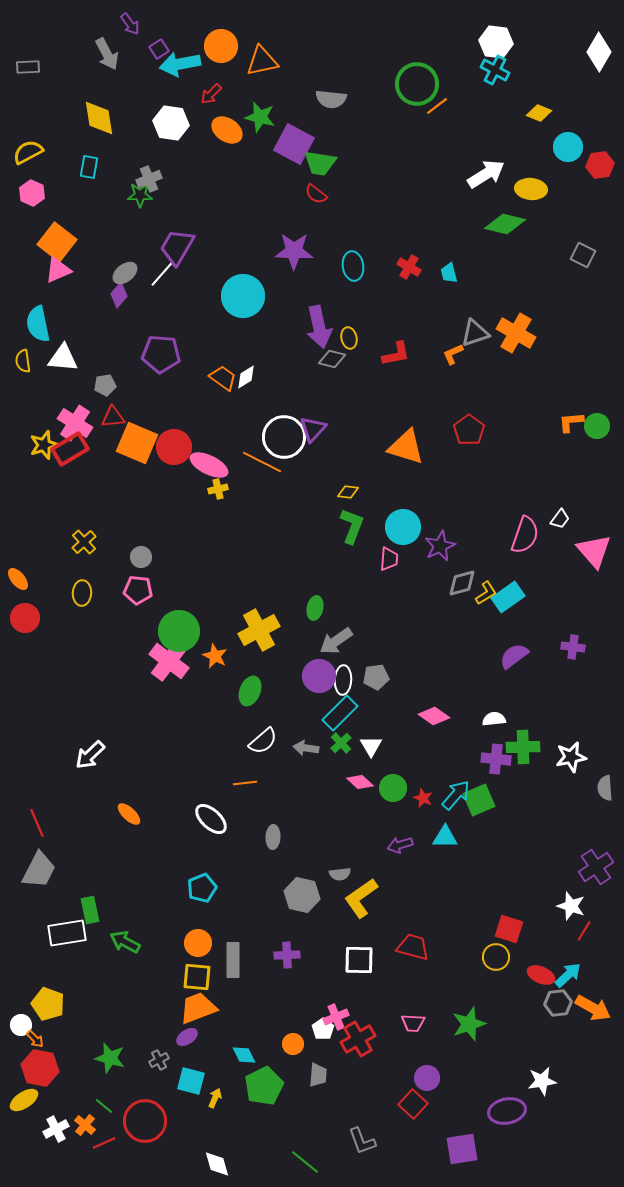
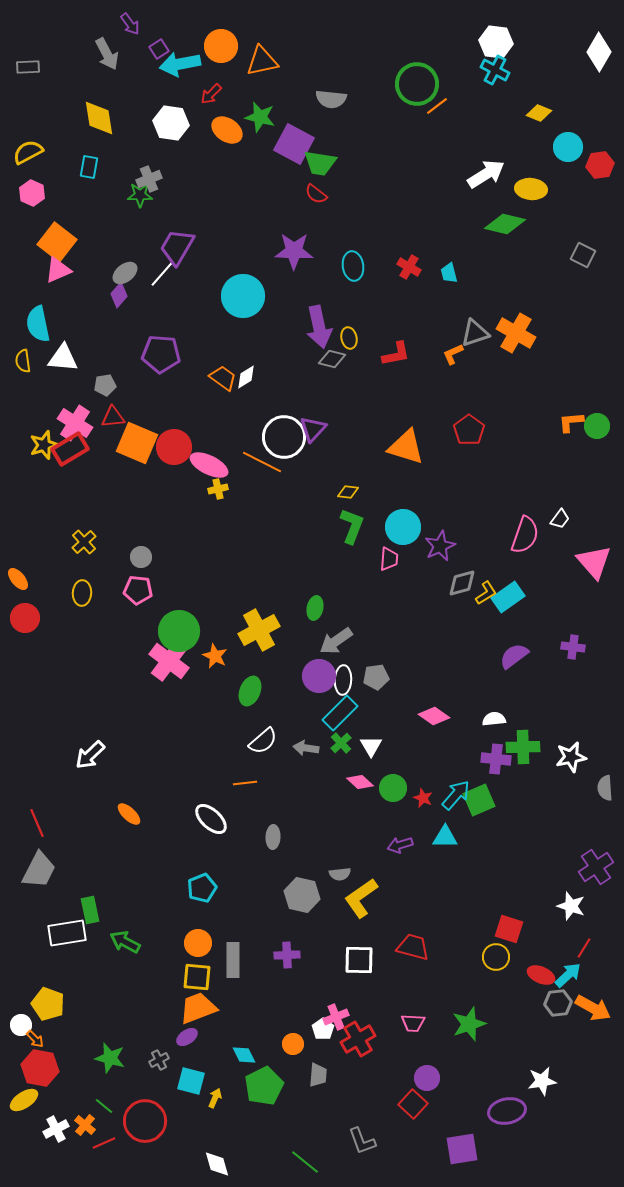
pink triangle at (594, 551): moved 11 px down
red line at (584, 931): moved 17 px down
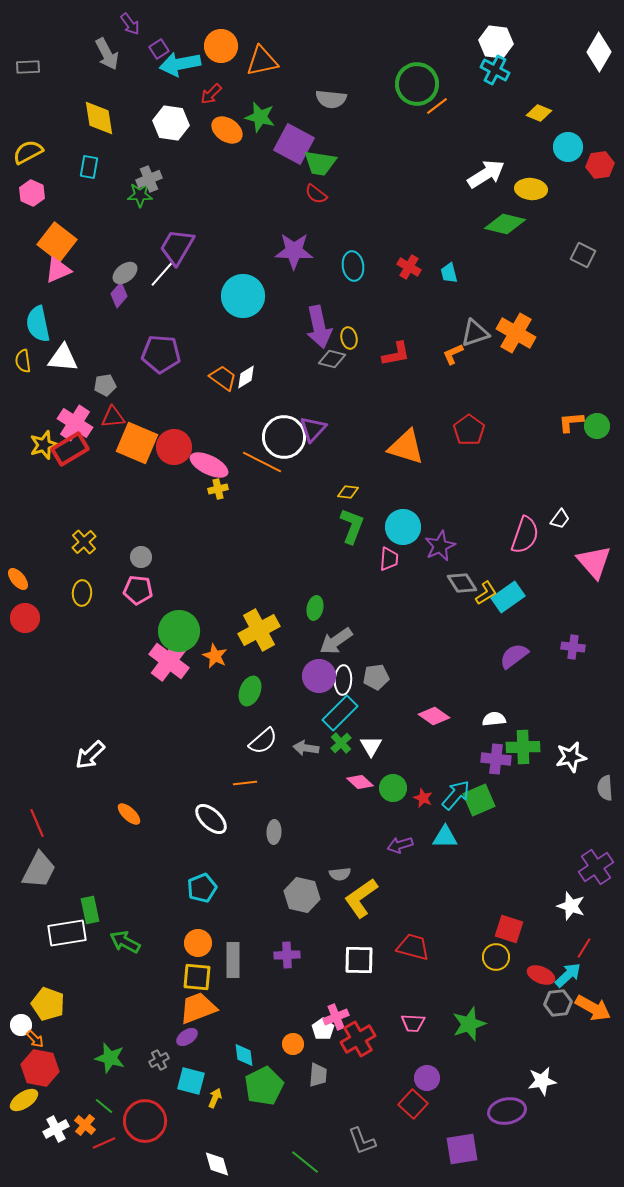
gray diamond at (462, 583): rotated 72 degrees clockwise
gray ellipse at (273, 837): moved 1 px right, 5 px up
cyan diamond at (244, 1055): rotated 20 degrees clockwise
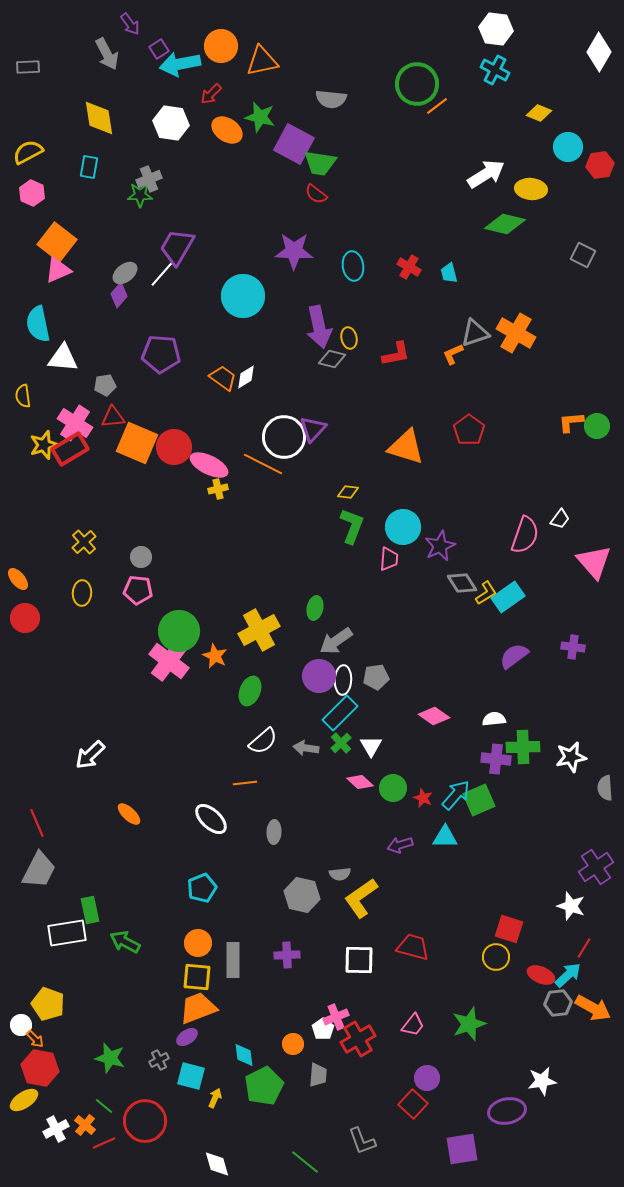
white hexagon at (496, 42): moved 13 px up
yellow semicircle at (23, 361): moved 35 px down
orange line at (262, 462): moved 1 px right, 2 px down
pink trapezoid at (413, 1023): moved 2 px down; rotated 55 degrees counterclockwise
cyan square at (191, 1081): moved 5 px up
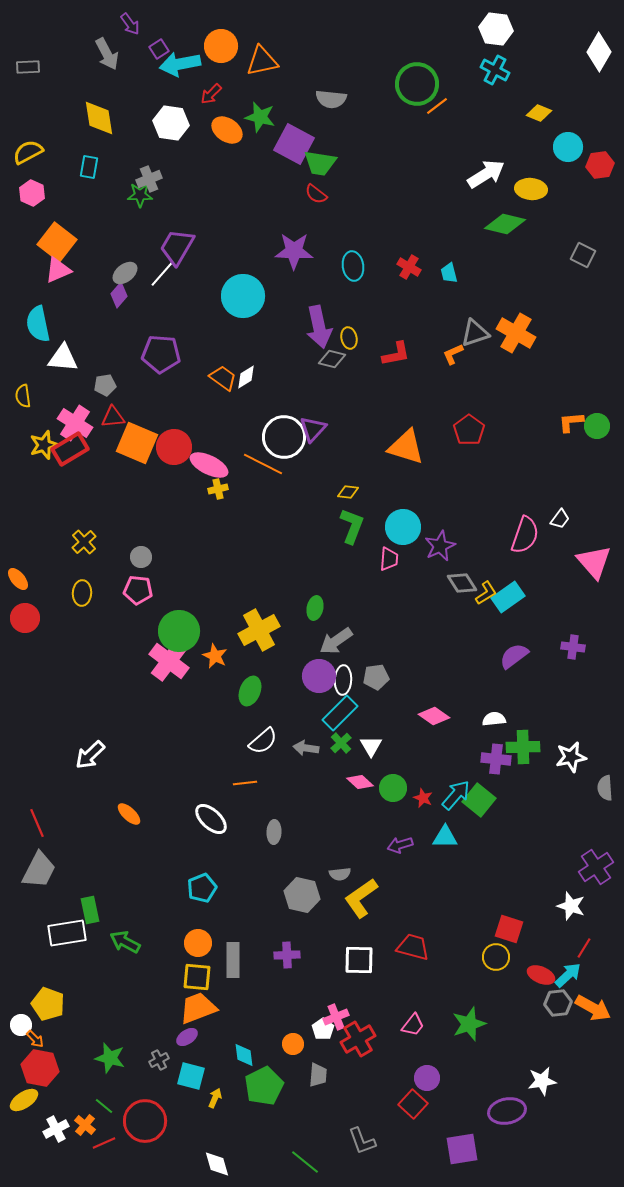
green square at (479, 800): rotated 28 degrees counterclockwise
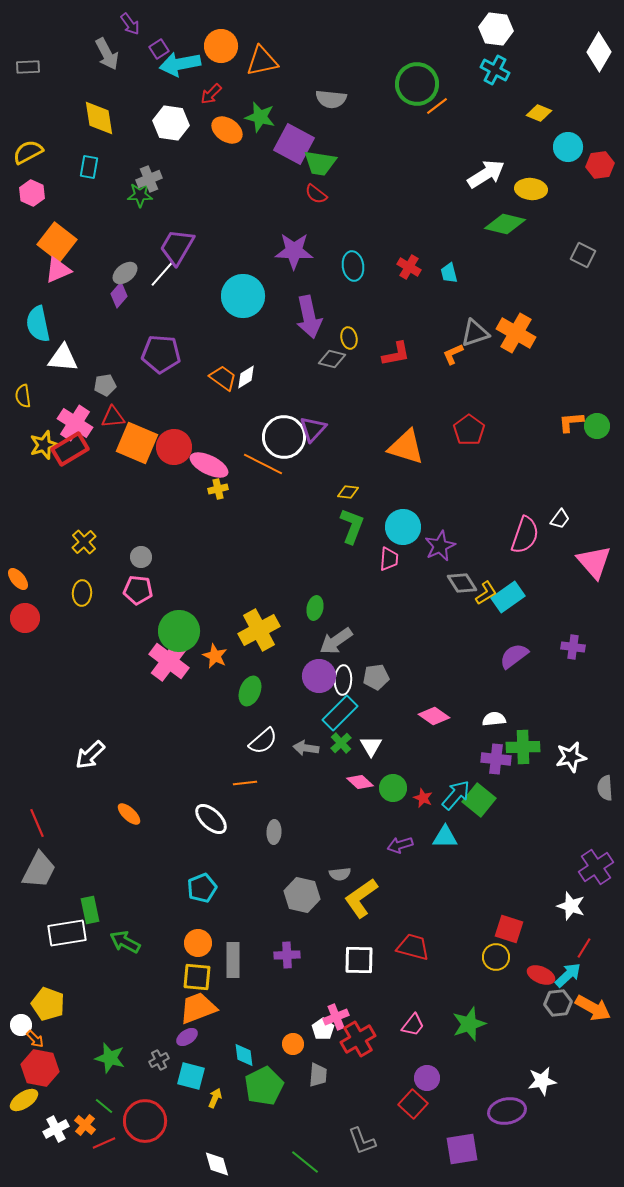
purple arrow at (319, 327): moved 10 px left, 10 px up
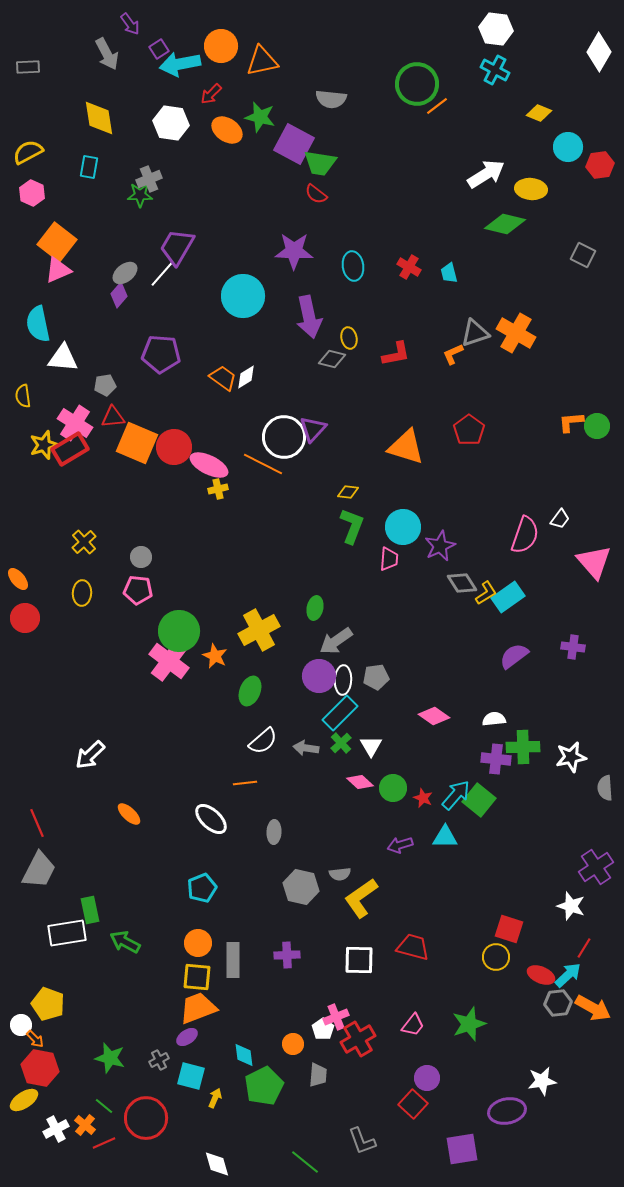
gray hexagon at (302, 895): moved 1 px left, 8 px up
red circle at (145, 1121): moved 1 px right, 3 px up
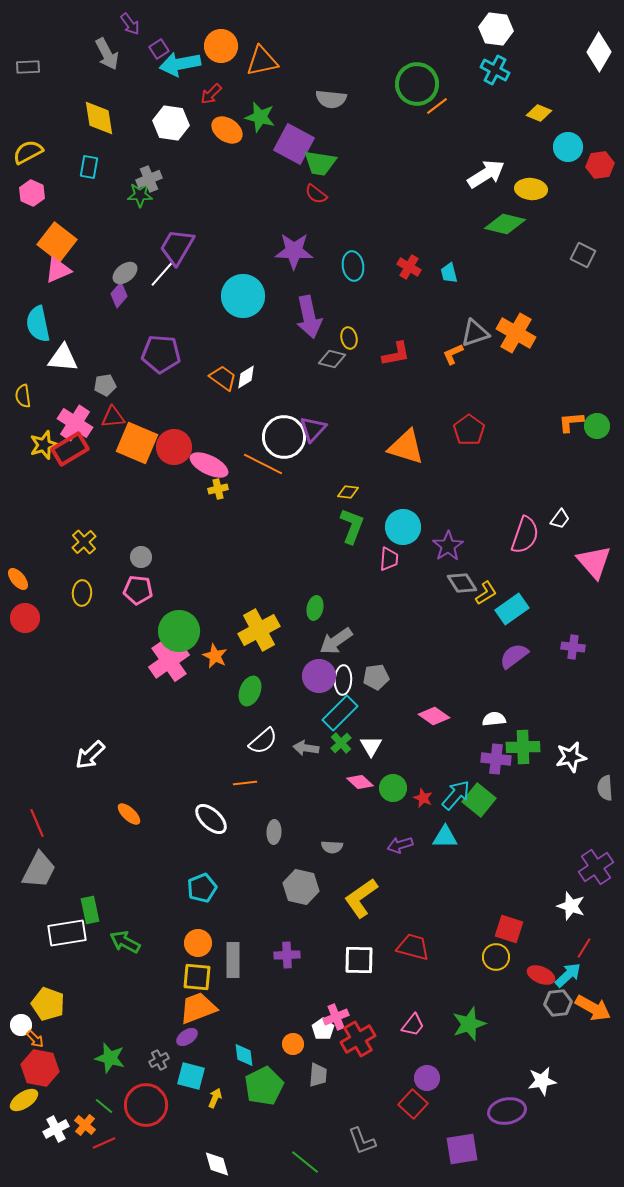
purple star at (440, 546): moved 8 px right; rotated 8 degrees counterclockwise
cyan rectangle at (508, 597): moved 4 px right, 12 px down
pink cross at (169, 661): rotated 18 degrees clockwise
gray semicircle at (340, 874): moved 8 px left, 27 px up; rotated 10 degrees clockwise
red circle at (146, 1118): moved 13 px up
